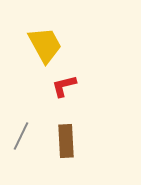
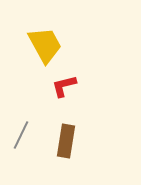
gray line: moved 1 px up
brown rectangle: rotated 12 degrees clockwise
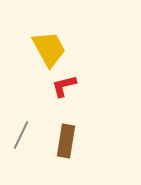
yellow trapezoid: moved 4 px right, 4 px down
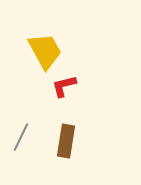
yellow trapezoid: moved 4 px left, 2 px down
gray line: moved 2 px down
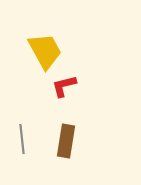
gray line: moved 1 px right, 2 px down; rotated 32 degrees counterclockwise
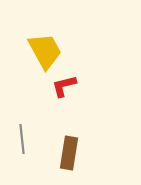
brown rectangle: moved 3 px right, 12 px down
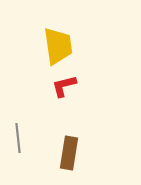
yellow trapezoid: moved 13 px right, 5 px up; rotated 21 degrees clockwise
gray line: moved 4 px left, 1 px up
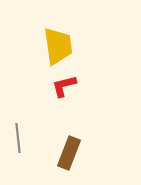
brown rectangle: rotated 12 degrees clockwise
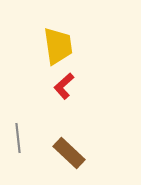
red L-shape: rotated 28 degrees counterclockwise
brown rectangle: rotated 68 degrees counterclockwise
